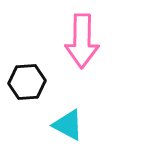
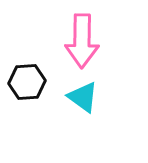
cyan triangle: moved 15 px right, 28 px up; rotated 8 degrees clockwise
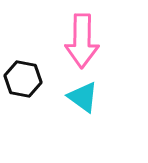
black hexagon: moved 4 px left, 3 px up; rotated 15 degrees clockwise
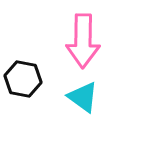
pink arrow: moved 1 px right
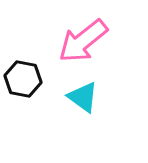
pink arrow: rotated 50 degrees clockwise
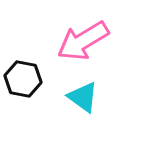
pink arrow: rotated 8 degrees clockwise
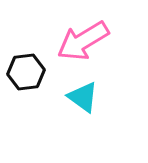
black hexagon: moved 3 px right, 7 px up; rotated 18 degrees counterclockwise
